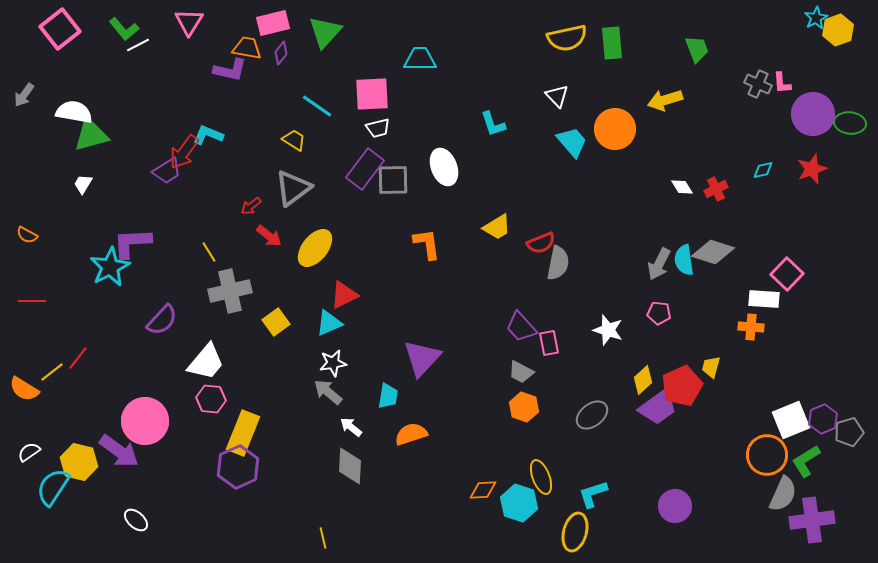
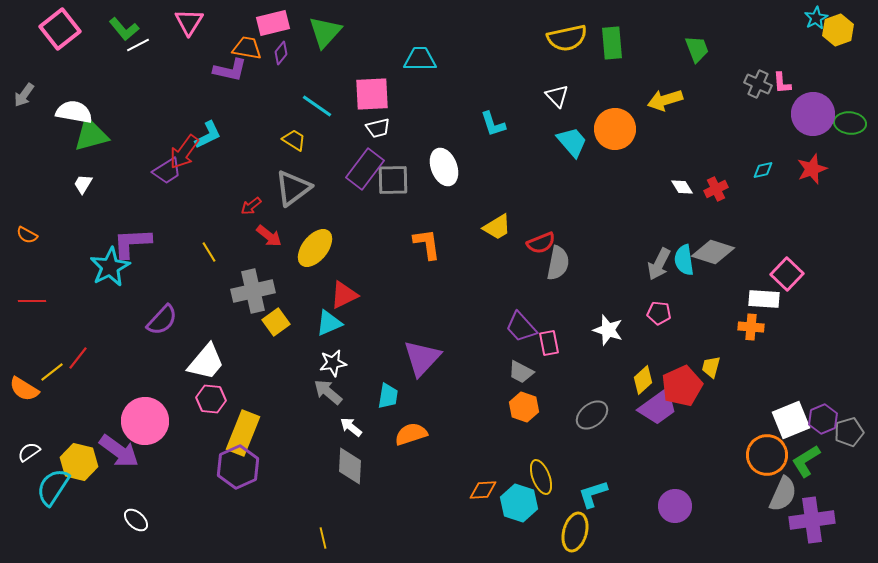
cyan L-shape at (208, 135): rotated 132 degrees clockwise
gray cross at (230, 291): moved 23 px right
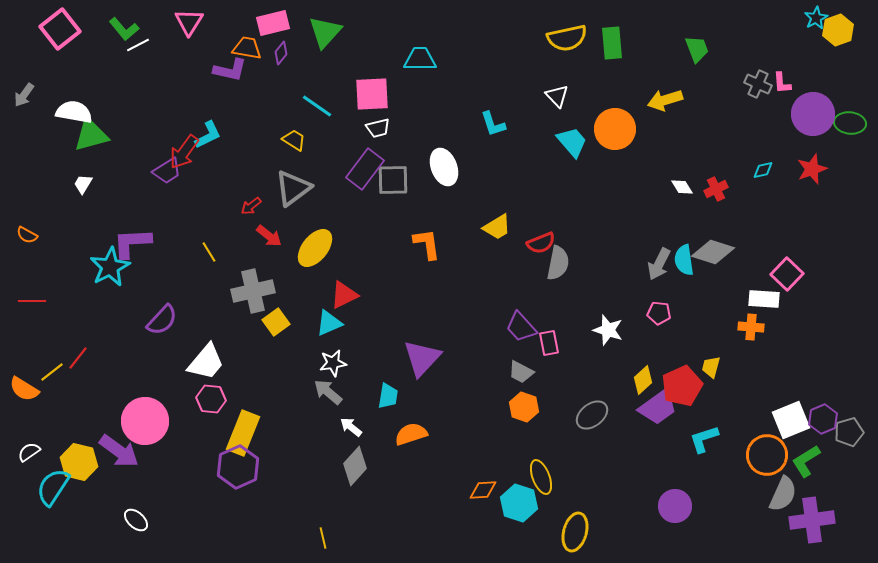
gray diamond at (350, 466): moved 5 px right; rotated 39 degrees clockwise
cyan L-shape at (593, 494): moved 111 px right, 55 px up
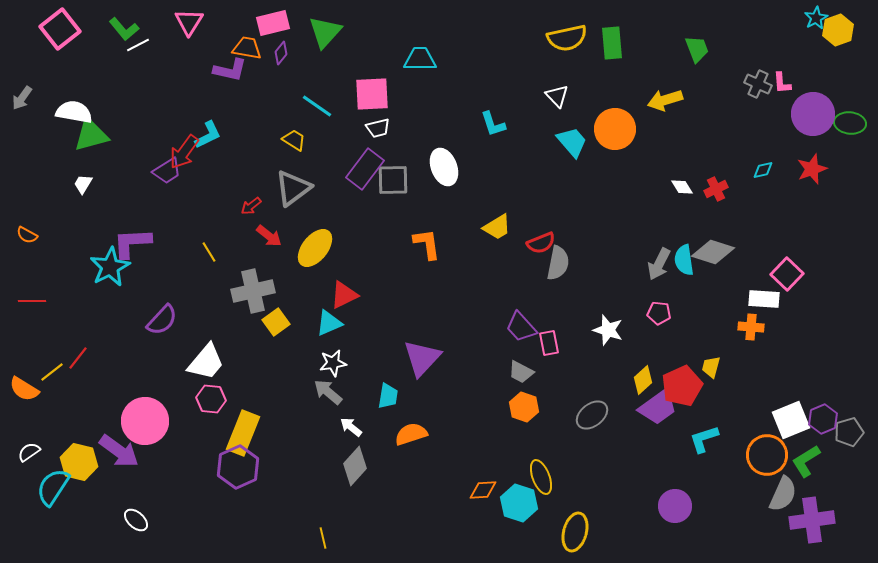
gray arrow at (24, 95): moved 2 px left, 3 px down
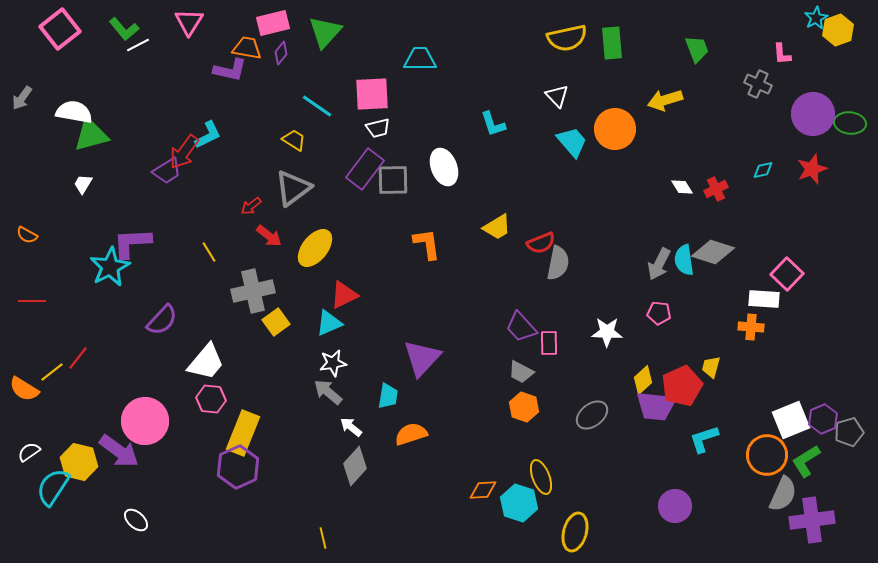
pink L-shape at (782, 83): moved 29 px up
white star at (608, 330): moved 1 px left, 2 px down; rotated 16 degrees counterclockwise
pink rectangle at (549, 343): rotated 10 degrees clockwise
purple trapezoid at (658, 407): moved 2 px left, 1 px up; rotated 42 degrees clockwise
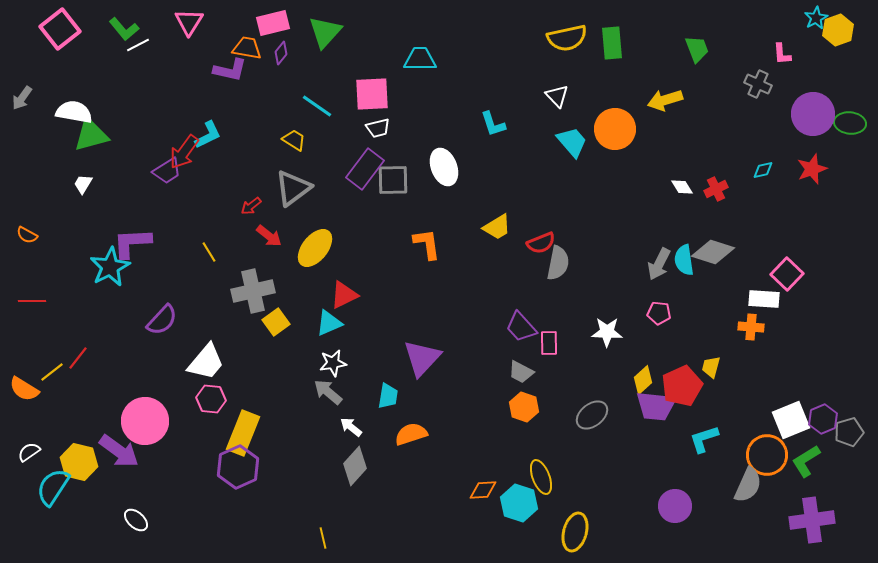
gray semicircle at (783, 494): moved 35 px left, 9 px up
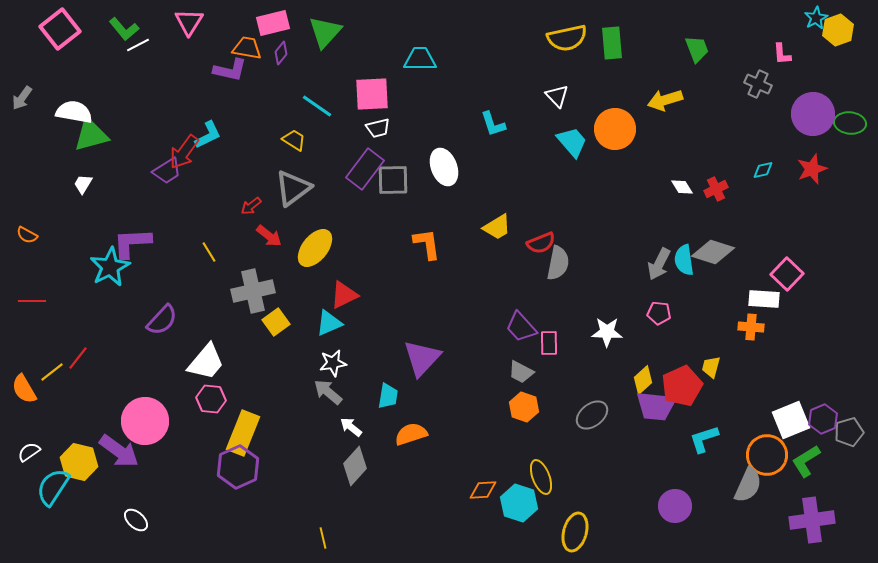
orange semicircle at (24, 389): rotated 28 degrees clockwise
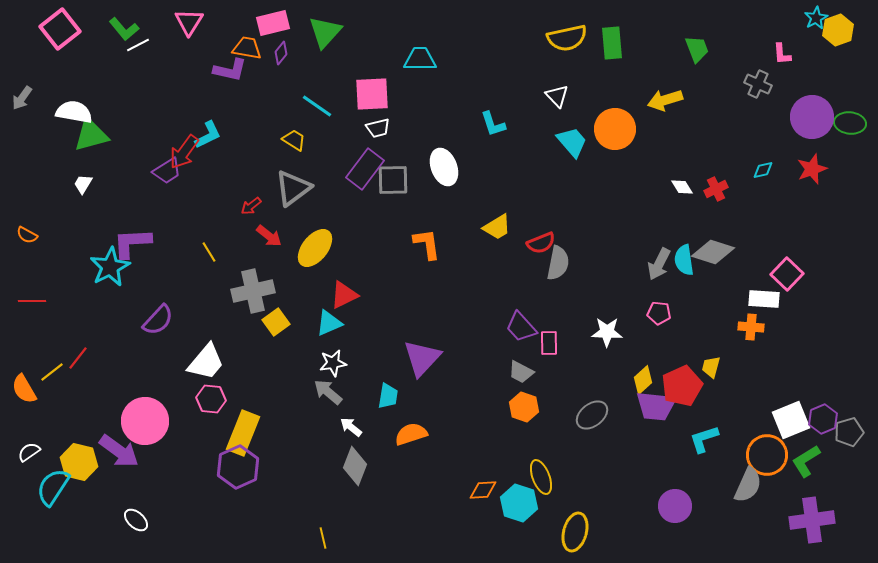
purple circle at (813, 114): moved 1 px left, 3 px down
purple semicircle at (162, 320): moved 4 px left
gray diamond at (355, 466): rotated 21 degrees counterclockwise
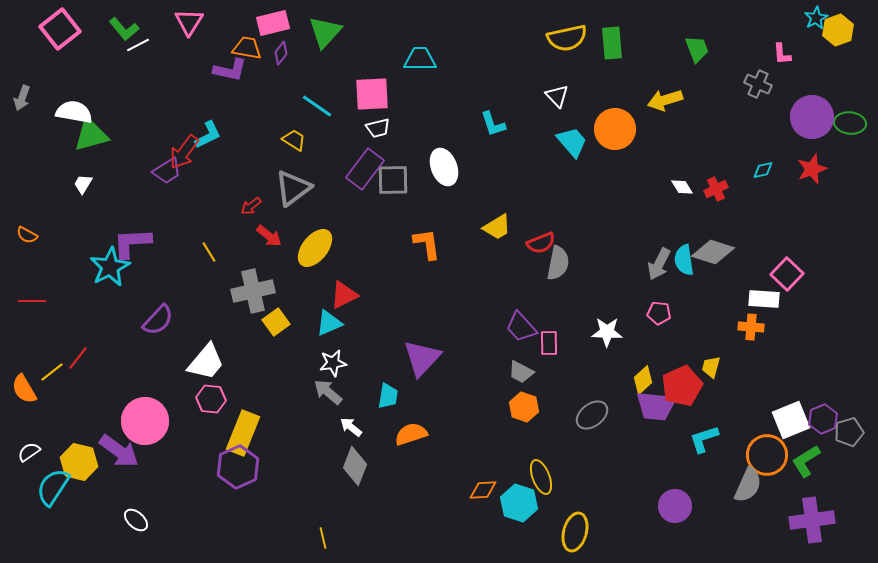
gray arrow at (22, 98): rotated 15 degrees counterclockwise
